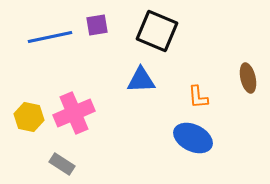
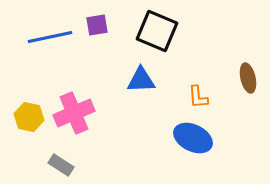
gray rectangle: moved 1 px left, 1 px down
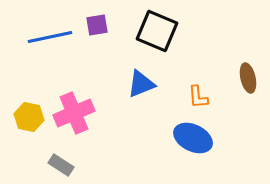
blue triangle: moved 4 px down; rotated 20 degrees counterclockwise
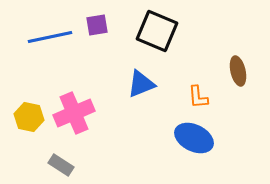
brown ellipse: moved 10 px left, 7 px up
blue ellipse: moved 1 px right
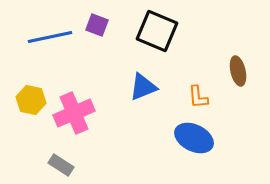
purple square: rotated 30 degrees clockwise
blue triangle: moved 2 px right, 3 px down
yellow hexagon: moved 2 px right, 17 px up
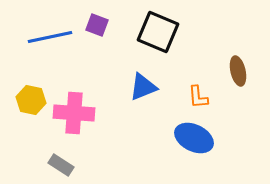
black square: moved 1 px right, 1 px down
pink cross: rotated 27 degrees clockwise
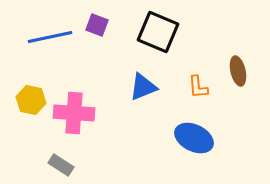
orange L-shape: moved 10 px up
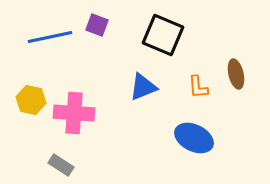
black square: moved 5 px right, 3 px down
brown ellipse: moved 2 px left, 3 px down
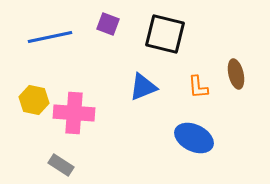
purple square: moved 11 px right, 1 px up
black square: moved 2 px right, 1 px up; rotated 9 degrees counterclockwise
yellow hexagon: moved 3 px right
